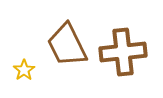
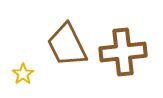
yellow star: moved 1 px left, 4 px down
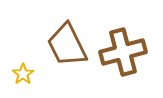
brown cross: rotated 9 degrees counterclockwise
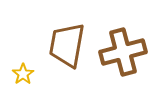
brown trapezoid: rotated 36 degrees clockwise
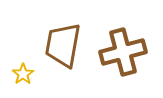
brown trapezoid: moved 4 px left
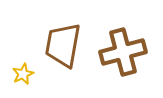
yellow star: rotated 10 degrees clockwise
